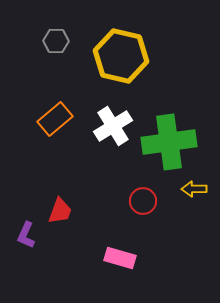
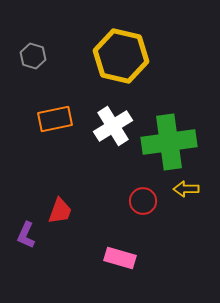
gray hexagon: moved 23 px left, 15 px down; rotated 15 degrees clockwise
orange rectangle: rotated 28 degrees clockwise
yellow arrow: moved 8 px left
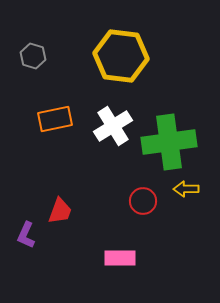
yellow hexagon: rotated 6 degrees counterclockwise
pink rectangle: rotated 16 degrees counterclockwise
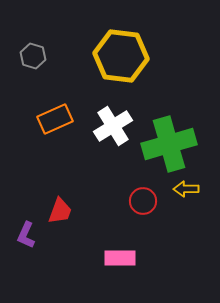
orange rectangle: rotated 12 degrees counterclockwise
green cross: moved 2 px down; rotated 8 degrees counterclockwise
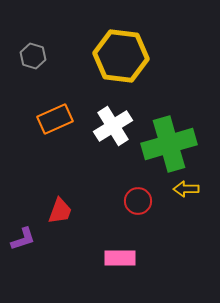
red circle: moved 5 px left
purple L-shape: moved 3 px left, 4 px down; rotated 132 degrees counterclockwise
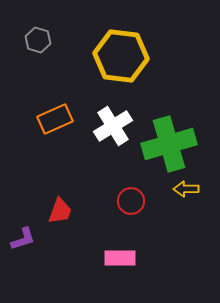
gray hexagon: moved 5 px right, 16 px up
red circle: moved 7 px left
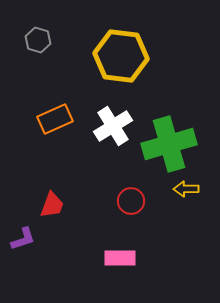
red trapezoid: moved 8 px left, 6 px up
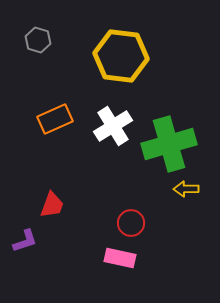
red circle: moved 22 px down
purple L-shape: moved 2 px right, 2 px down
pink rectangle: rotated 12 degrees clockwise
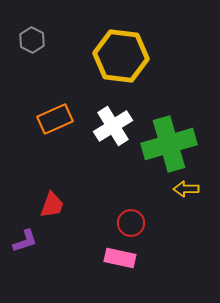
gray hexagon: moved 6 px left; rotated 10 degrees clockwise
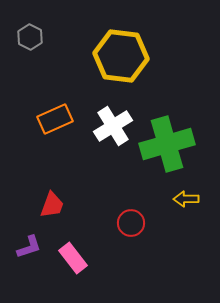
gray hexagon: moved 2 px left, 3 px up
green cross: moved 2 px left
yellow arrow: moved 10 px down
purple L-shape: moved 4 px right, 6 px down
pink rectangle: moved 47 px left; rotated 40 degrees clockwise
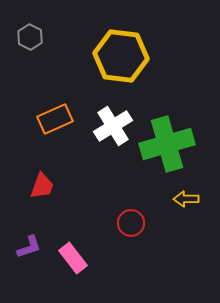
red trapezoid: moved 10 px left, 19 px up
